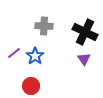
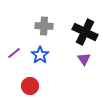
blue star: moved 5 px right, 1 px up
red circle: moved 1 px left
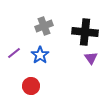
gray cross: rotated 24 degrees counterclockwise
black cross: rotated 20 degrees counterclockwise
purple triangle: moved 7 px right, 1 px up
red circle: moved 1 px right
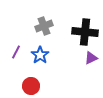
purple line: moved 2 px right, 1 px up; rotated 24 degrees counterclockwise
purple triangle: rotated 40 degrees clockwise
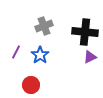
purple triangle: moved 1 px left, 1 px up
red circle: moved 1 px up
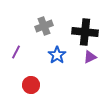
blue star: moved 17 px right
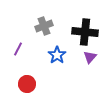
purple line: moved 2 px right, 3 px up
purple triangle: rotated 24 degrees counterclockwise
red circle: moved 4 px left, 1 px up
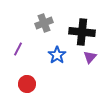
gray cross: moved 3 px up
black cross: moved 3 px left
